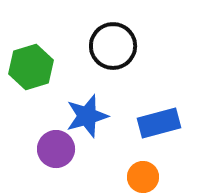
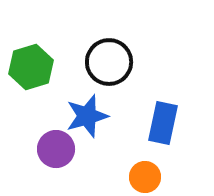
black circle: moved 4 px left, 16 px down
blue rectangle: moved 4 px right; rotated 63 degrees counterclockwise
orange circle: moved 2 px right
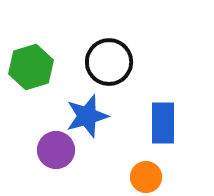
blue rectangle: rotated 12 degrees counterclockwise
purple circle: moved 1 px down
orange circle: moved 1 px right
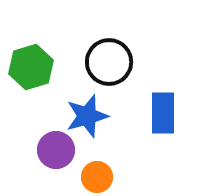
blue rectangle: moved 10 px up
orange circle: moved 49 px left
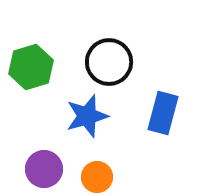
blue rectangle: rotated 15 degrees clockwise
purple circle: moved 12 px left, 19 px down
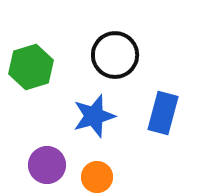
black circle: moved 6 px right, 7 px up
blue star: moved 7 px right
purple circle: moved 3 px right, 4 px up
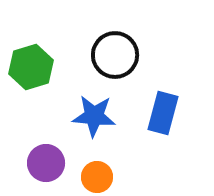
blue star: rotated 21 degrees clockwise
purple circle: moved 1 px left, 2 px up
